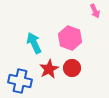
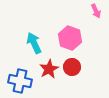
pink arrow: moved 1 px right
red circle: moved 1 px up
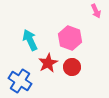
cyan arrow: moved 4 px left, 3 px up
red star: moved 1 px left, 6 px up
blue cross: rotated 20 degrees clockwise
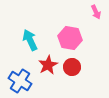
pink arrow: moved 1 px down
pink hexagon: rotated 10 degrees counterclockwise
red star: moved 2 px down
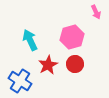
pink hexagon: moved 2 px right, 1 px up; rotated 25 degrees counterclockwise
red circle: moved 3 px right, 3 px up
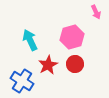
blue cross: moved 2 px right
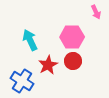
pink hexagon: rotated 15 degrees clockwise
red circle: moved 2 px left, 3 px up
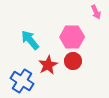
cyan arrow: rotated 15 degrees counterclockwise
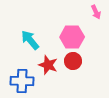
red star: rotated 24 degrees counterclockwise
blue cross: rotated 30 degrees counterclockwise
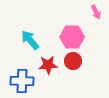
red star: rotated 24 degrees counterclockwise
